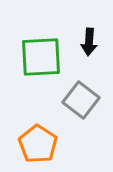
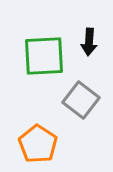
green square: moved 3 px right, 1 px up
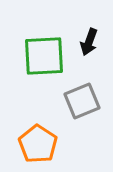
black arrow: rotated 16 degrees clockwise
gray square: moved 1 px right, 1 px down; rotated 30 degrees clockwise
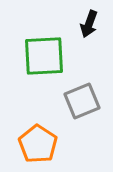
black arrow: moved 18 px up
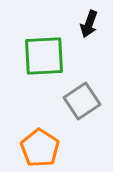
gray square: rotated 12 degrees counterclockwise
orange pentagon: moved 2 px right, 4 px down
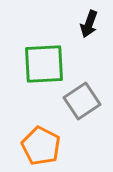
green square: moved 8 px down
orange pentagon: moved 1 px right, 2 px up; rotated 6 degrees counterclockwise
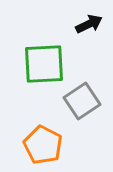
black arrow: rotated 136 degrees counterclockwise
orange pentagon: moved 2 px right, 1 px up
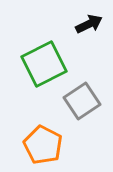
green square: rotated 24 degrees counterclockwise
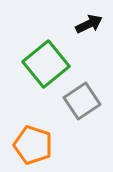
green square: moved 2 px right; rotated 12 degrees counterclockwise
orange pentagon: moved 10 px left; rotated 9 degrees counterclockwise
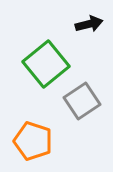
black arrow: rotated 12 degrees clockwise
orange pentagon: moved 4 px up
